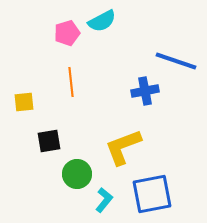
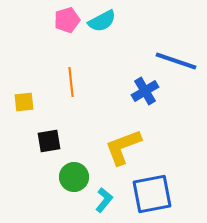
pink pentagon: moved 13 px up
blue cross: rotated 20 degrees counterclockwise
green circle: moved 3 px left, 3 px down
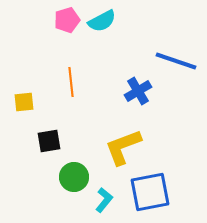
blue cross: moved 7 px left
blue square: moved 2 px left, 2 px up
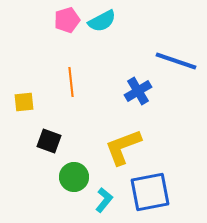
black square: rotated 30 degrees clockwise
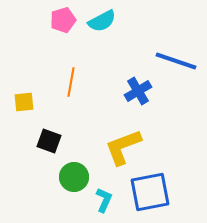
pink pentagon: moved 4 px left
orange line: rotated 16 degrees clockwise
cyan L-shape: rotated 15 degrees counterclockwise
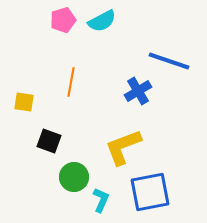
blue line: moved 7 px left
yellow square: rotated 15 degrees clockwise
cyan L-shape: moved 3 px left
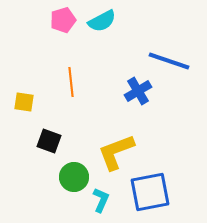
orange line: rotated 16 degrees counterclockwise
yellow L-shape: moved 7 px left, 5 px down
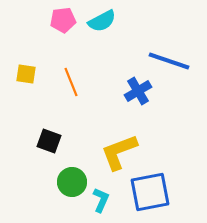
pink pentagon: rotated 10 degrees clockwise
orange line: rotated 16 degrees counterclockwise
yellow square: moved 2 px right, 28 px up
yellow L-shape: moved 3 px right
green circle: moved 2 px left, 5 px down
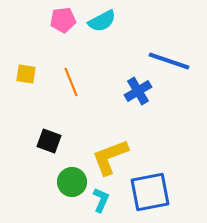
yellow L-shape: moved 9 px left, 5 px down
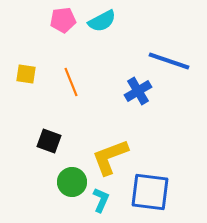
blue square: rotated 18 degrees clockwise
